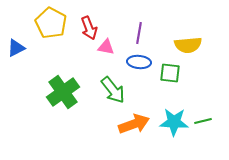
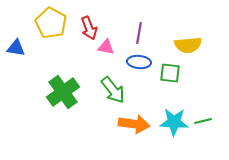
blue triangle: rotated 36 degrees clockwise
orange arrow: rotated 28 degrees clockwise
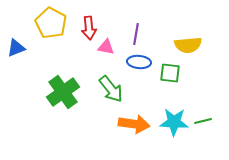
red arrow: rotated 15 degrees clockwise
purple line: moved 3 px left, 1 px down
blue triangle: rotated 30 degrees counterclockwise
green arrow: moved 2 px left, 1 px up
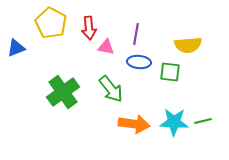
green square: moved 1 px up
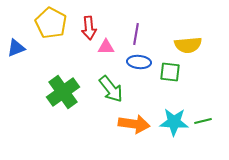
pink triangle: rotated 12 degrees counterclockwise
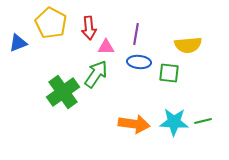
blue triangle: moved 2 px right, 5 px up
green square: moved 1 px left, 1 px down
green arrow: moved 15 px left, 15 px up; rotated 108 degrees counterclockwise
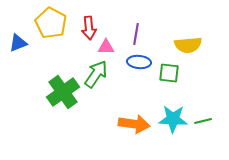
cyan star: moved 1 px left, 3 px up
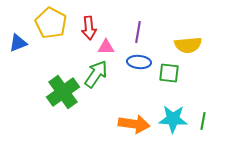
purple line: moved 2 px right, 2 px up
green line: rotated 66 degrees counterclockwise
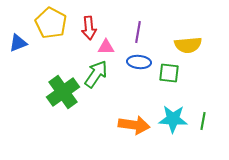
orange arrow: moved 1 px down
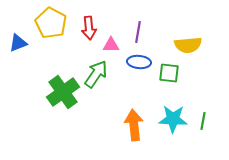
pink triangle: moved 5 px right, 2 px up
orange arrow: rotated 104 degrees counterclockwise
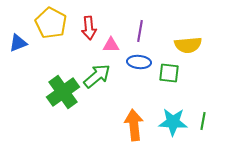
purple line: moved 2 px right, 1 px up
green arrow: moved 1 px right, 2 px down; rotated 16 degrees clockwise
cyan star: moved 3 px down
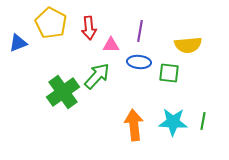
green arrow: rotated 8 degrees counterclockwise
